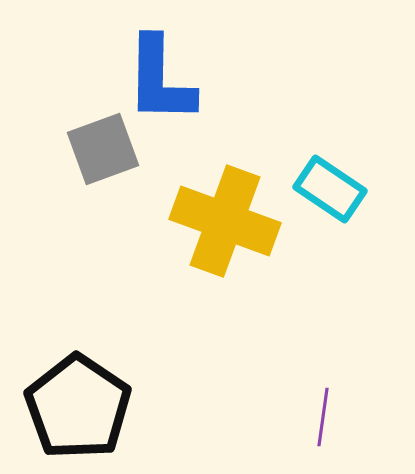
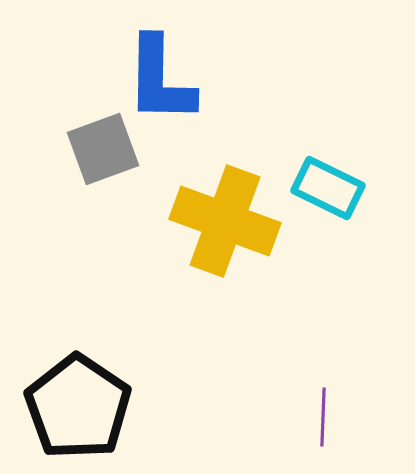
cyan rectangle: moved 2 px left, 1 px up; rotated 8 degrees counterclockwise
purple line: rotated 6 degrees counterclockwise
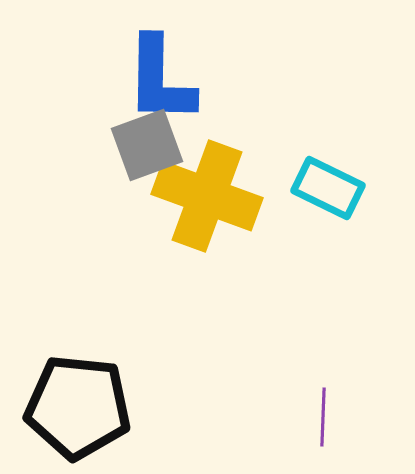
gray square: moved 44 px right, 4 px up
yellow cross: moved 18 px left, 25 px up
black pentagon: rotated 28 degrees counterclockwise
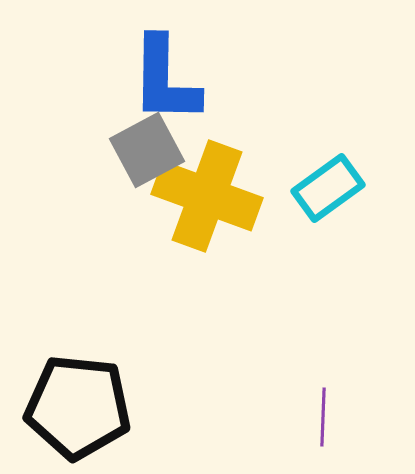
blue L-shape: moved 5 px right
gray square: moved 5 px down; rotated 8 degrees counterclockwise
cyan rectangle: rotated 62 degrees counterclockwise
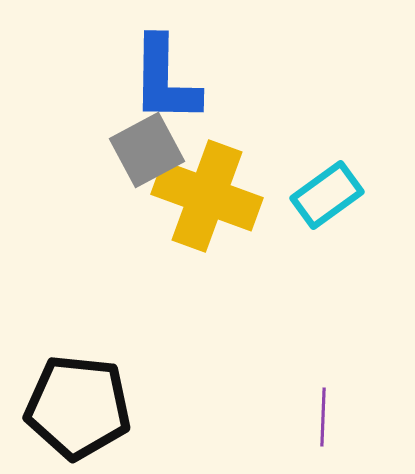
cyan rectangle: moved 1 px left, 7 px down
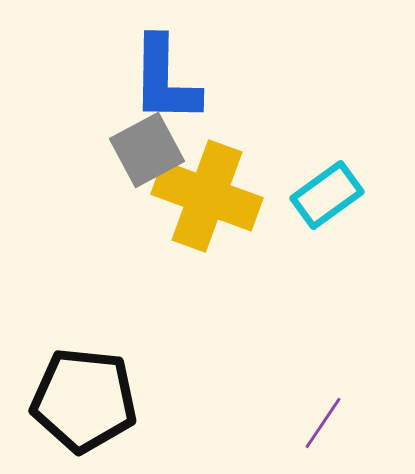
black pentagon: moved 6 px right, 7 px up
purple line: moved 6 px down; rotated 32 degrees clockwise
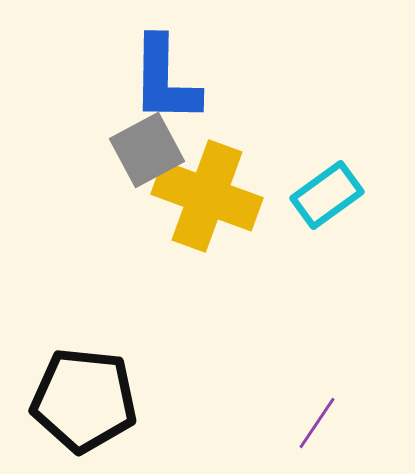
purple line: moved 6 px left
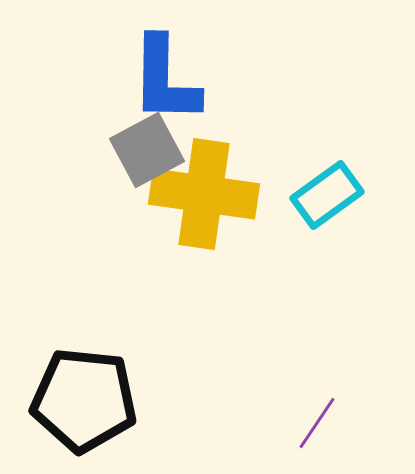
yellow cross: moved 3 px left, 2 px up; rotated 12 degrees counterclockwise
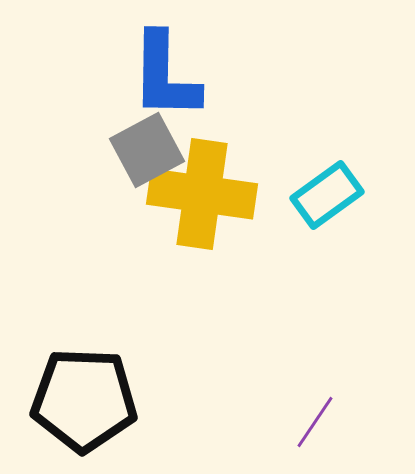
blue L-shape: moved 4 px up
yellow cross: moved 2 px left
black pentagon: rotated 4 degrees counterclockwise
purple line: moved 2 px left, 1 px up
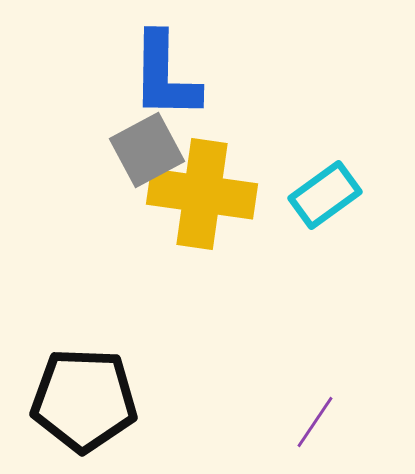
cyan rectangle: moved 2 px left
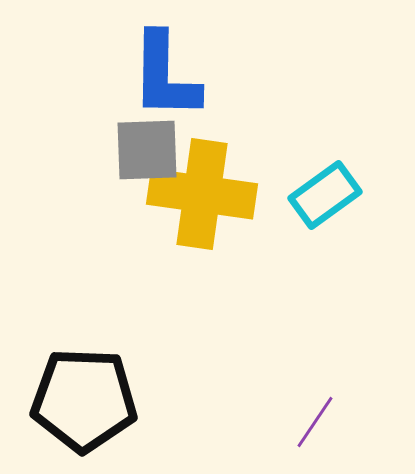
gray square: rotated 26 degrees clockwise
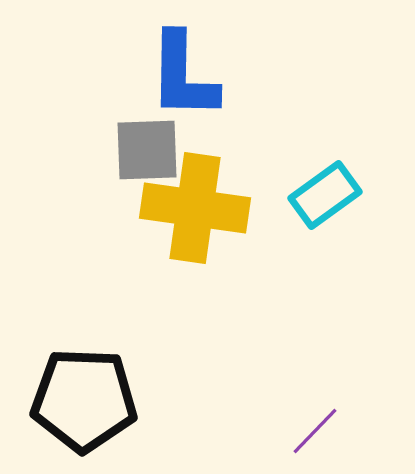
blue L-shape: moved 18 px right
yellow cross: moved 7 px left, 14 px down
purple line: moved 9 px down; rotated 10 degrees clockwise
